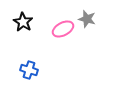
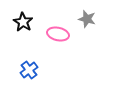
pink ellipse: moved 5 px left, 5 px down; rotated 40 degrees clockwise
blue cross: rotated 36 degrees clockwise
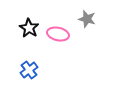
black star: moved 6 px right, 6 px down
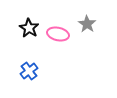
gray star: moved 5 px down; rotated 18 degrees clockwise
blue cross: moved 1 px down
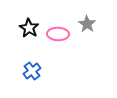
pink ellipse: rotated 10 degrees counterclockwise
blue cross: moved 3 px right
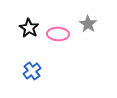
gray star: moved 1 px right
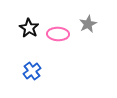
gray star: rotated 12 degrees clockwise
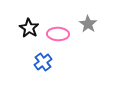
gray star: rotated 12 degrees counterclockwise
blue cross: moved 11 px right, 9 px up
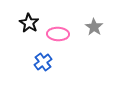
gray star: moved 6 px right, 3 px down
black star: moved 5 px up
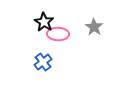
black star: moved 15 px right, 1 px up
